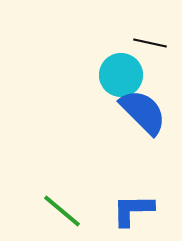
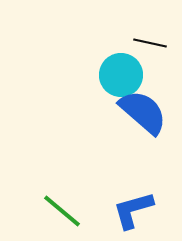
blue semicircle: rotated 4 degrees counterclockwise
blue L-shape: rotated 15 degrees counterclockwise
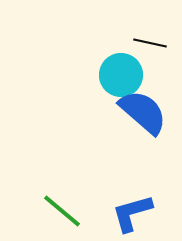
blue L-shape: moved 1 px left, 3 px down
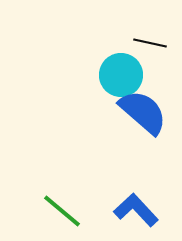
blue L-shape: moved 4 px right, 3 px up; rotated 63 degrees clockwise
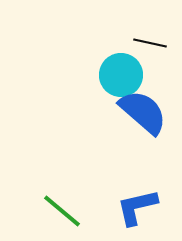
blue L-shape: moved 1 px right, 3 px up; rotated 60 degrees counterclockwise
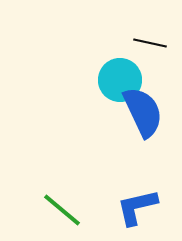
cyan circle: moved 1 px left, 5 px down
blue semicircle: rotated 24 degrees clockwise
green line: moved 1 px up
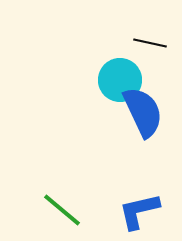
blue L-shape: moved 2 px right, 4 px down
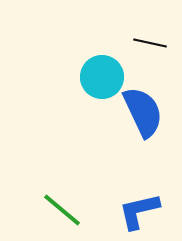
cyan circle: moved 18 px left, 3 px up
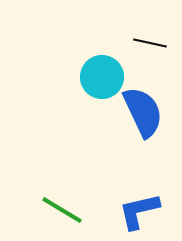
green line: rotated 9 degrees counterclockwise
